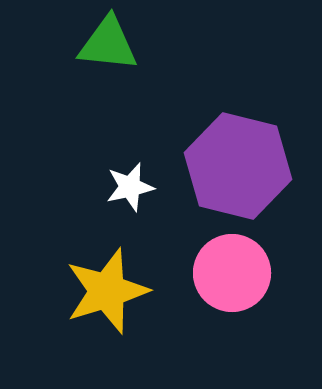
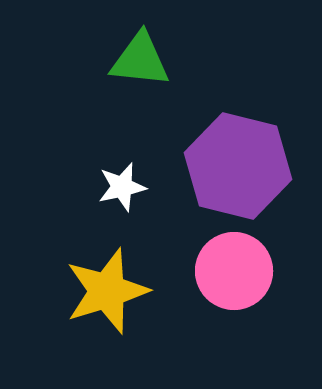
green triangle: moved 32 px right, 16 px down
white star: moved 8 px left
pink circle: moved 2 px right, 2 px up
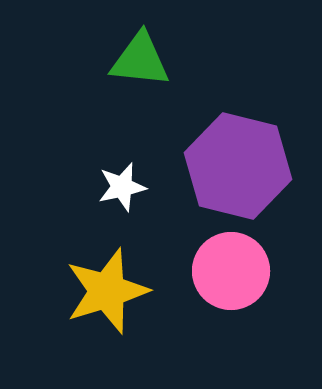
pink circle: moved 3 px left
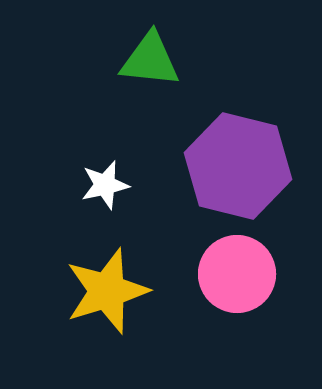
green triangle: moved 10 px right
white star: moved 17 px left, 2 px up
pink circle: moved 6 px right, 3 px down
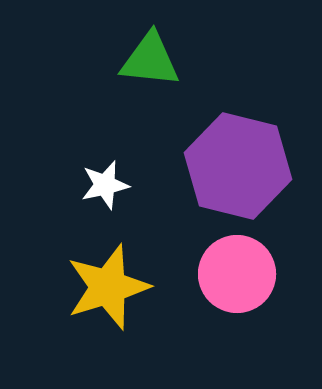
yellow star: moved 1 px right, 4 px up
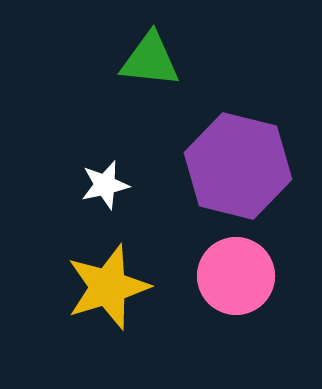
pink circle: moved 1 px left, 2 px down
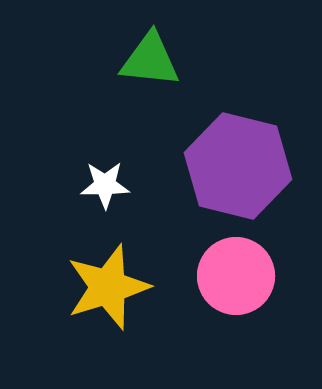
white star: rotated 12 degrees clockwise
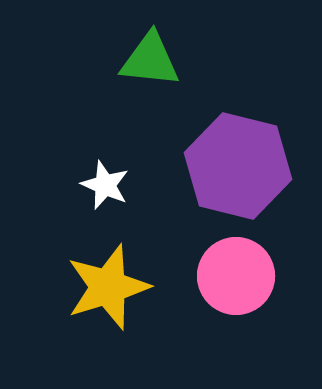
white star: rotated 24 degrees clockwise
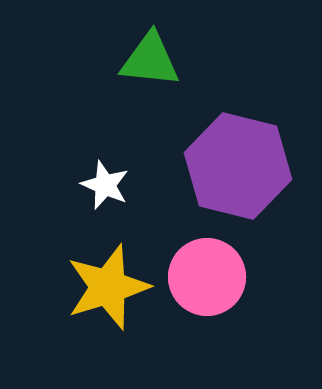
pink circle: moved 29 px left, 1 px down
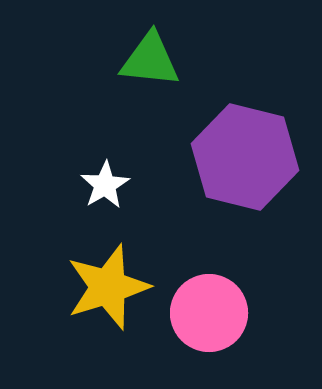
purple hexagon: moved 7 px right, 9 px up
white star: rotated 18 degrees clockwise
pink circle: moved 2 px right, 36 px down
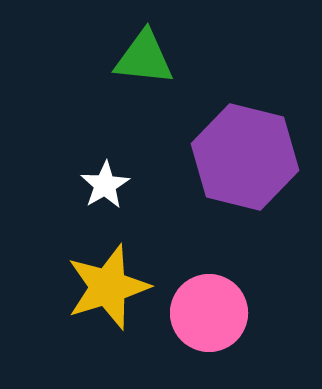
green triangle: moved 6 px left, 2 px up
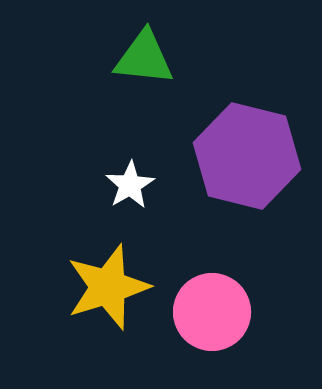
purple hexagon: moved 2 px right, 1 px up
white star: moved 25 px right
pink circle: moved 3 px right, 1 px up
